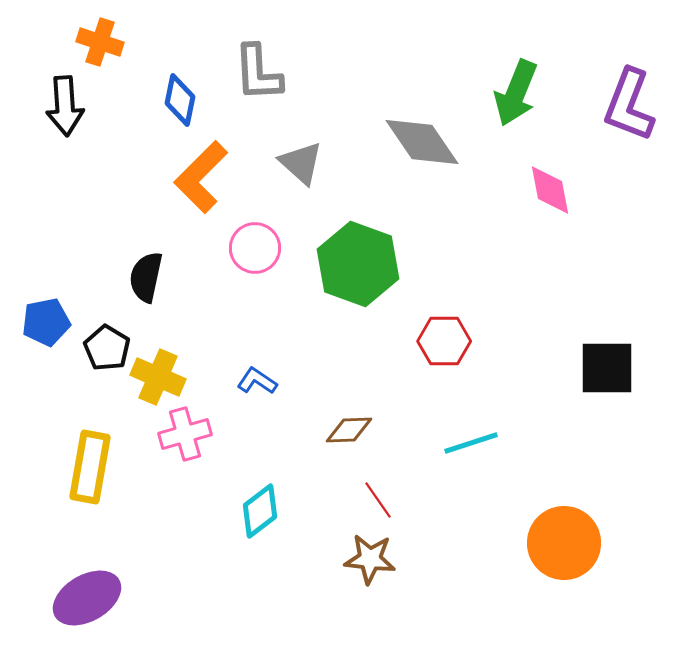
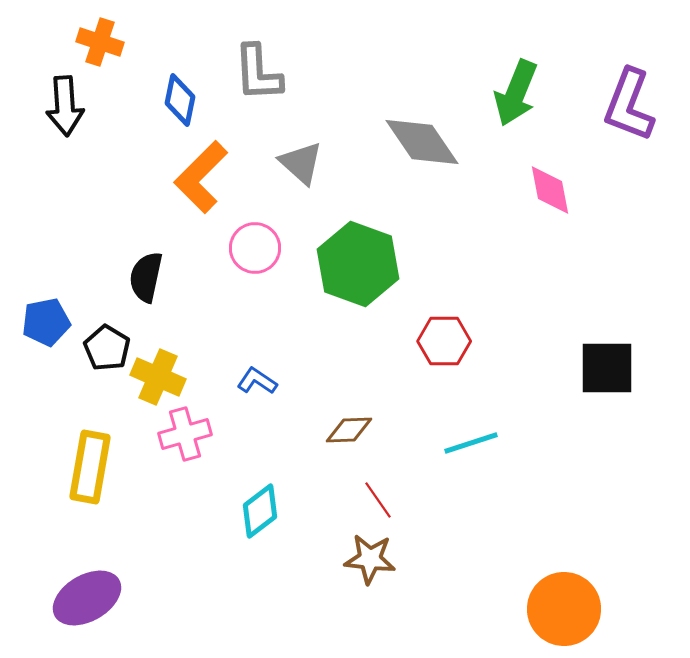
orange circle: moved 66 px down
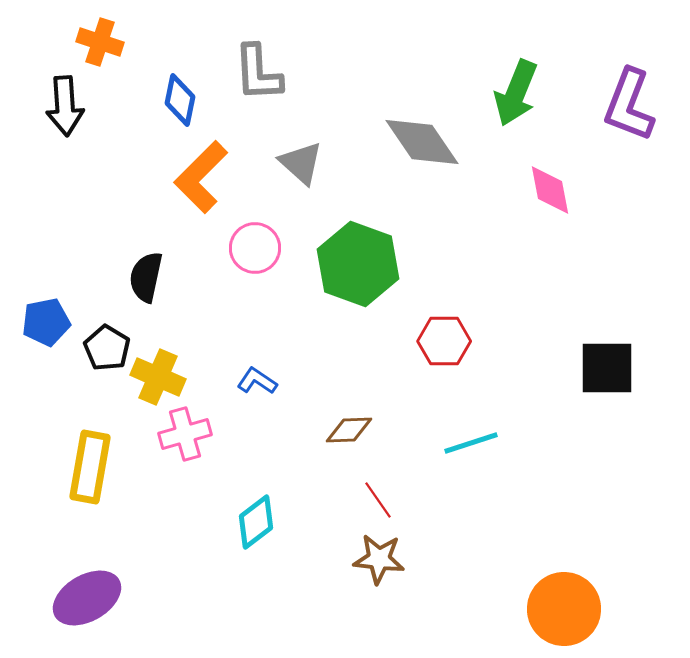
cyan diamond: moved 4 px left, 11 px down
brown star: moved 9 px right
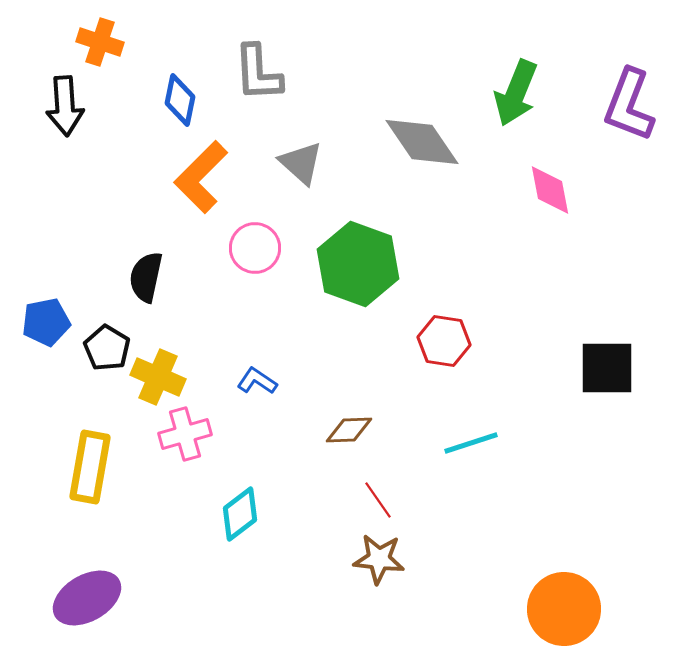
red hexagon: rotated 9 degrees clockwise
cyan diamond: moved 16 px left, 8 px up
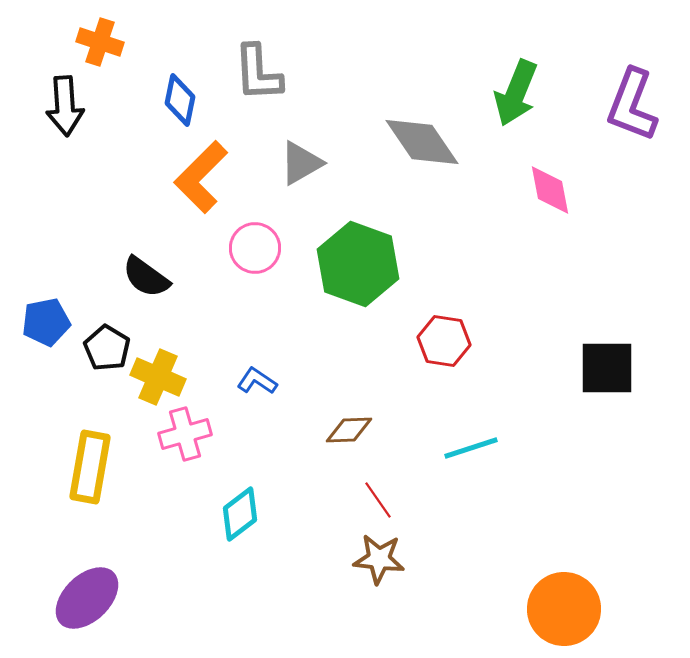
purple L-shape: moved 3 px right
gray triangle: rotated 48 degrees clockwise
black semicircle: rotated 66 degrees counterclockwise
cyan line: moved 5 px down
purple ellipse: rotated 14 degrees counterclockwise
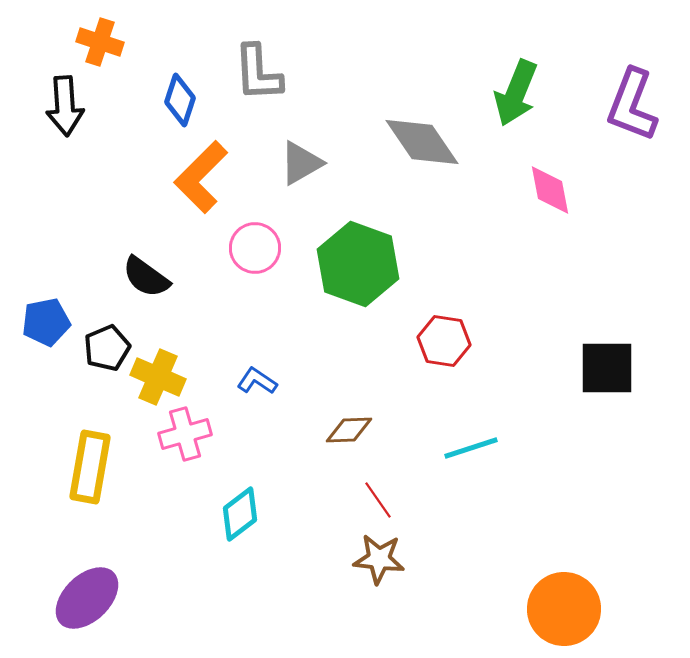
blue diamond: rotated 6 degrees clockwise
black pentagon: rotated 18 degrees clockwise
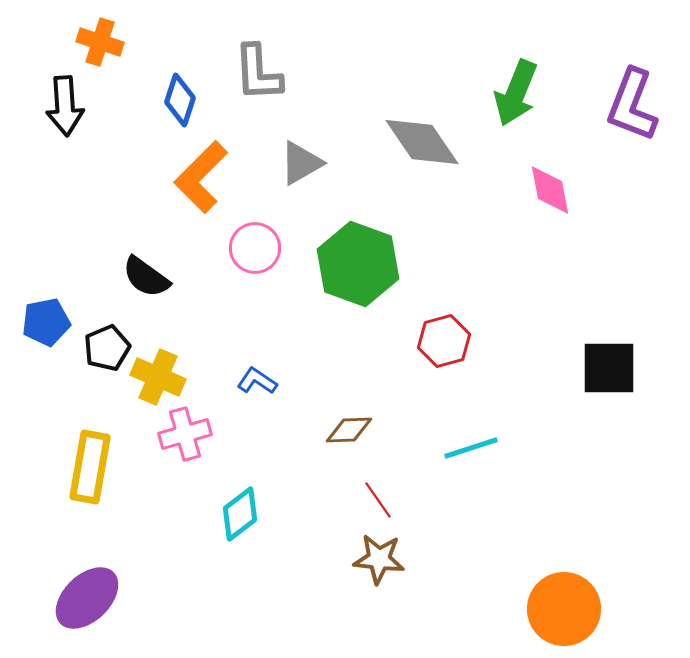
red hexagon: rotated 24 degrees counterclockwise
black square: moved 2 px right
